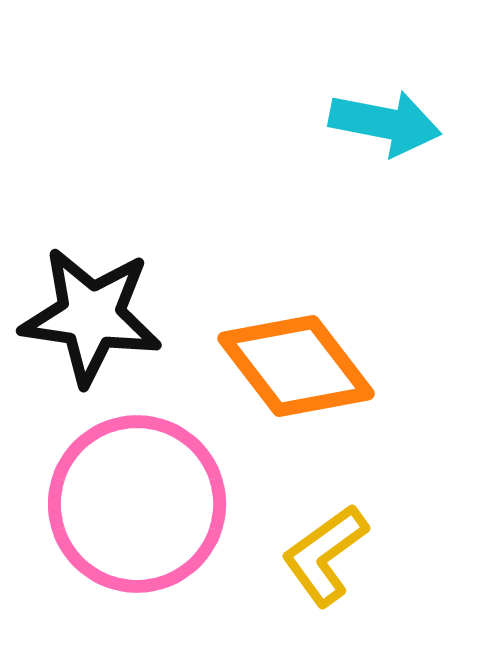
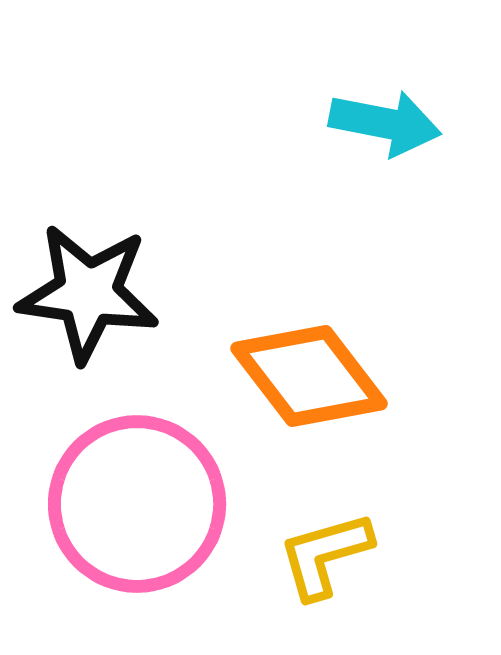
black star: moved 3 px left, 23 px up
orange diamond: moved 13 px right, 10 px down
yellow L-shape: rotated 20 degrees clockwise
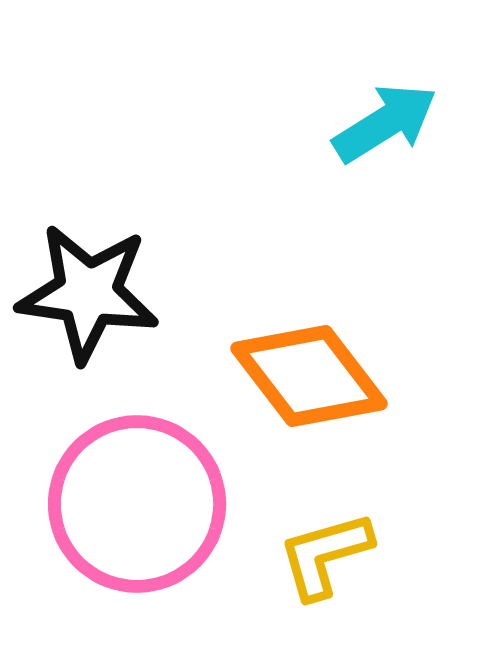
cyan arrow: rotated 43 degrees counterclockwise
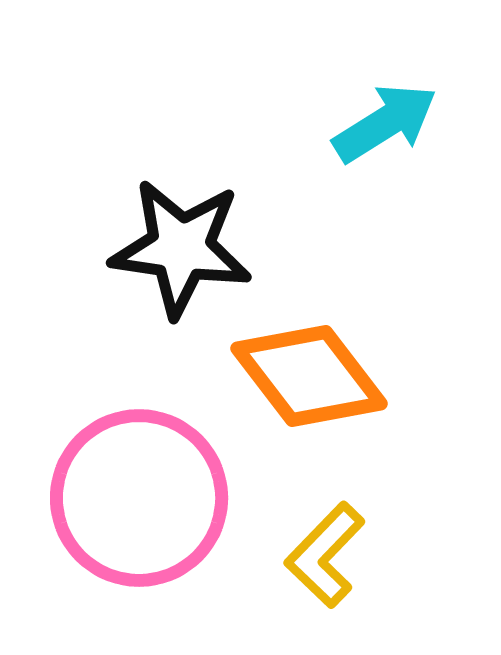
black star: moved 93 px right, 45 px up
pink circle: moved 2 px right, 6 px up
yellow L-shape: rotated 30 degrees counterclockwise
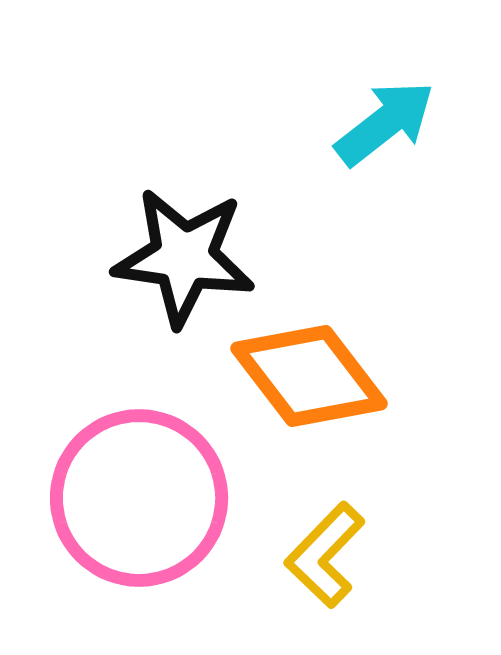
cyan arrow: rotated 6 degrees counterclockwise
black star: moved 3 px right, 9 px down
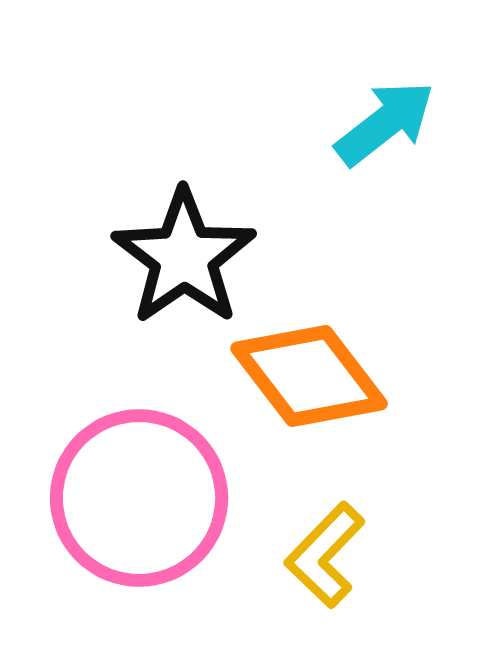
black star: rotated 29 degrees clockwise
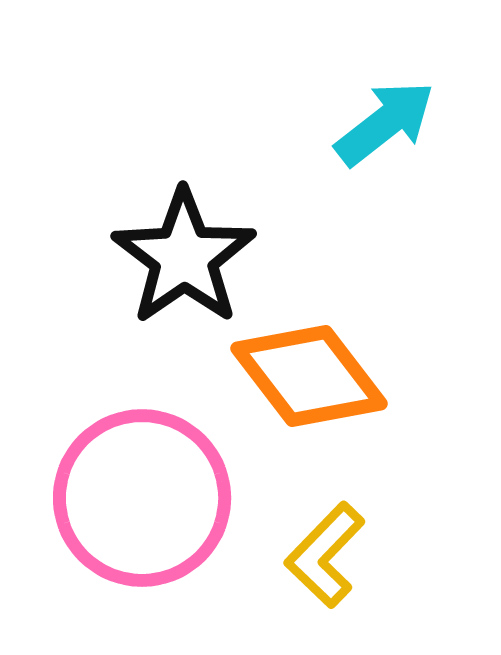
pink circle: moved 3 px right
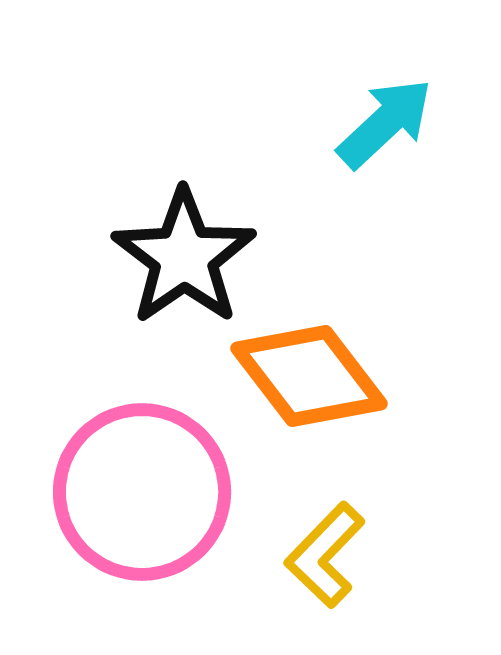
cyan arrow: rotated 5 degrees counterclockwise
pink circle: moved 6 px up
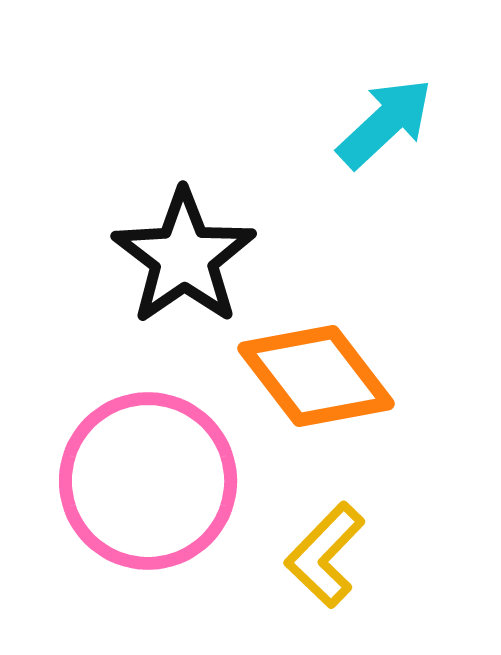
orange diamond: moved 7 px right
pink circle: moved 6 px right, 11 px up
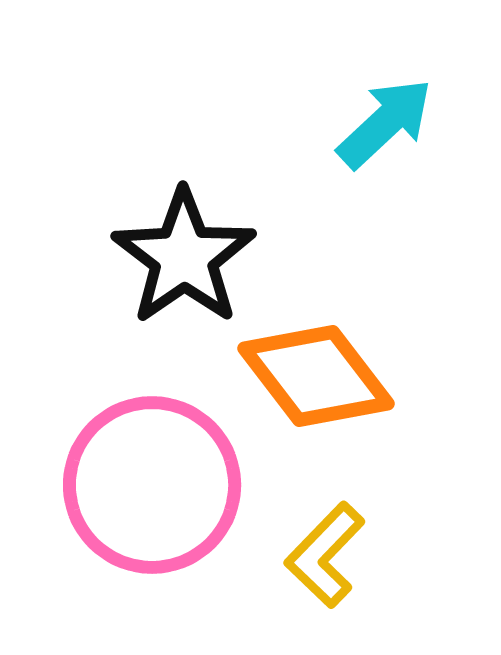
pink circle: moved 4 px right, 4 px down
